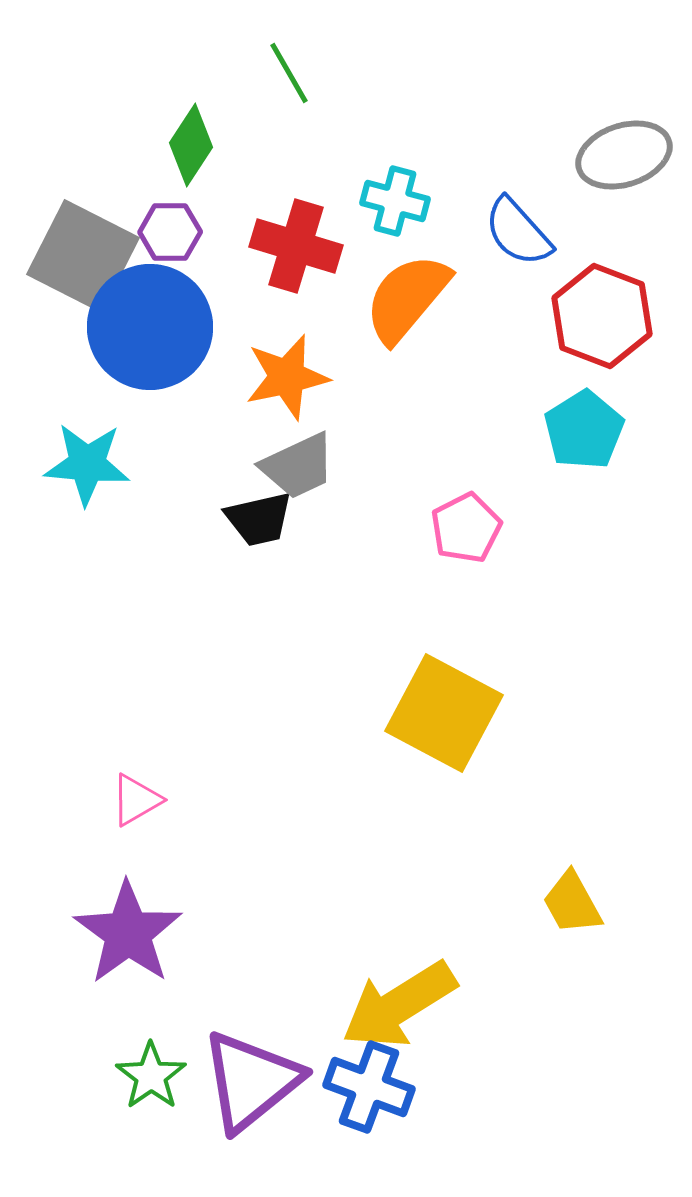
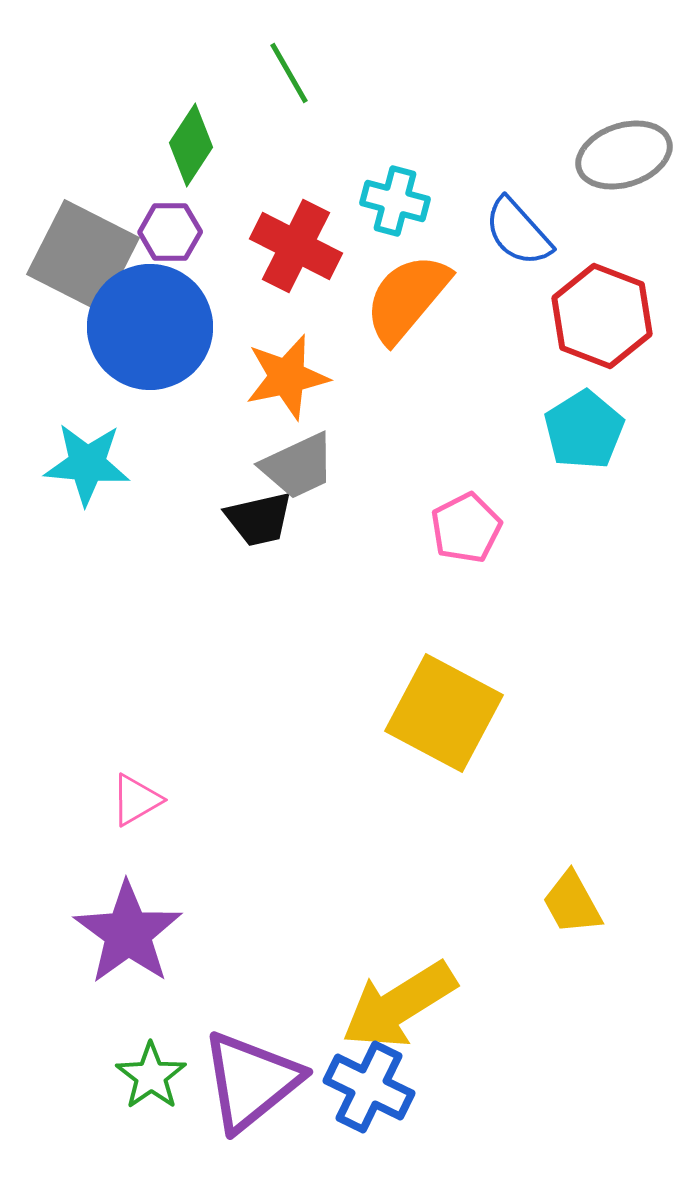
red cross: rotated 10 degrees clockwise
blue cross: rotated 6 degrees clockwise
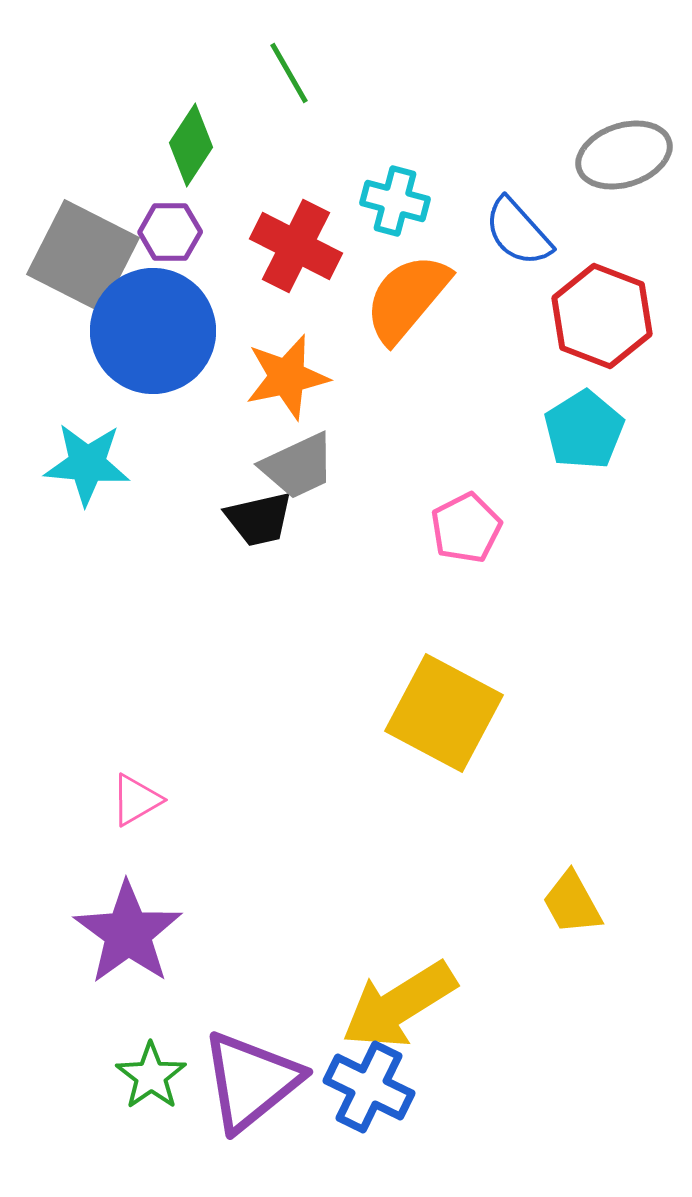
blue circle: moved 3 px right, 4 px down
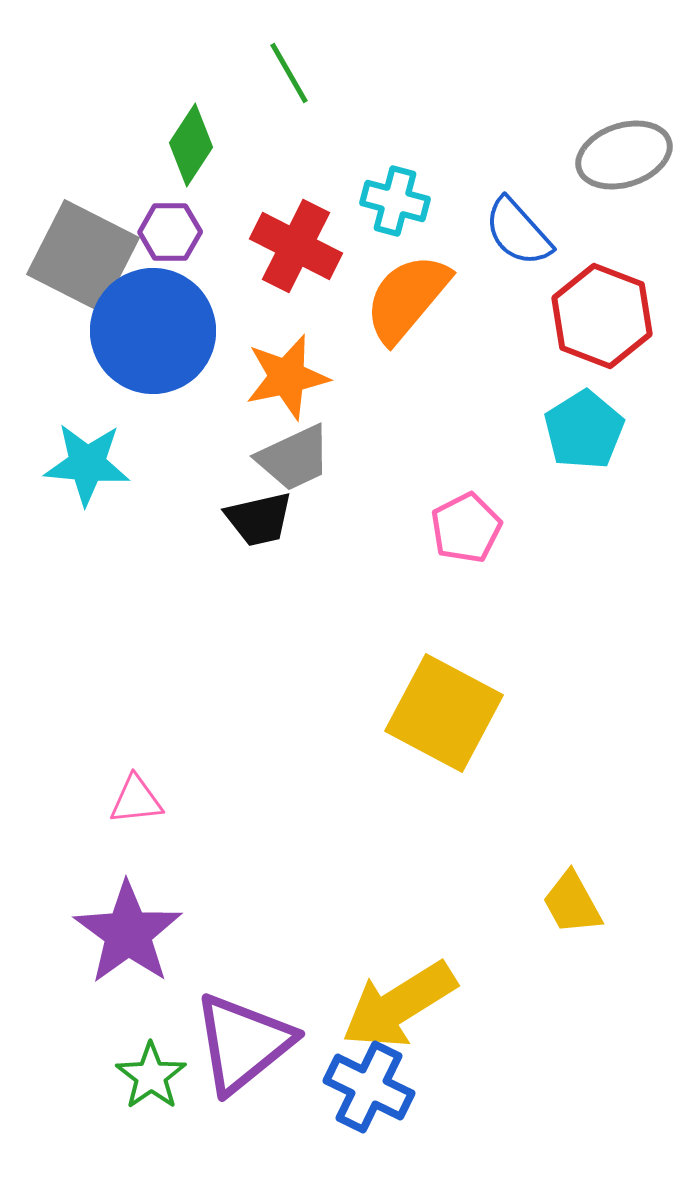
gray trapezoid: moved 4 px left, 8 px up
pink triangle: rotated 24 degrees clockwise
purple triangle: moved 8 px left, 38 px up
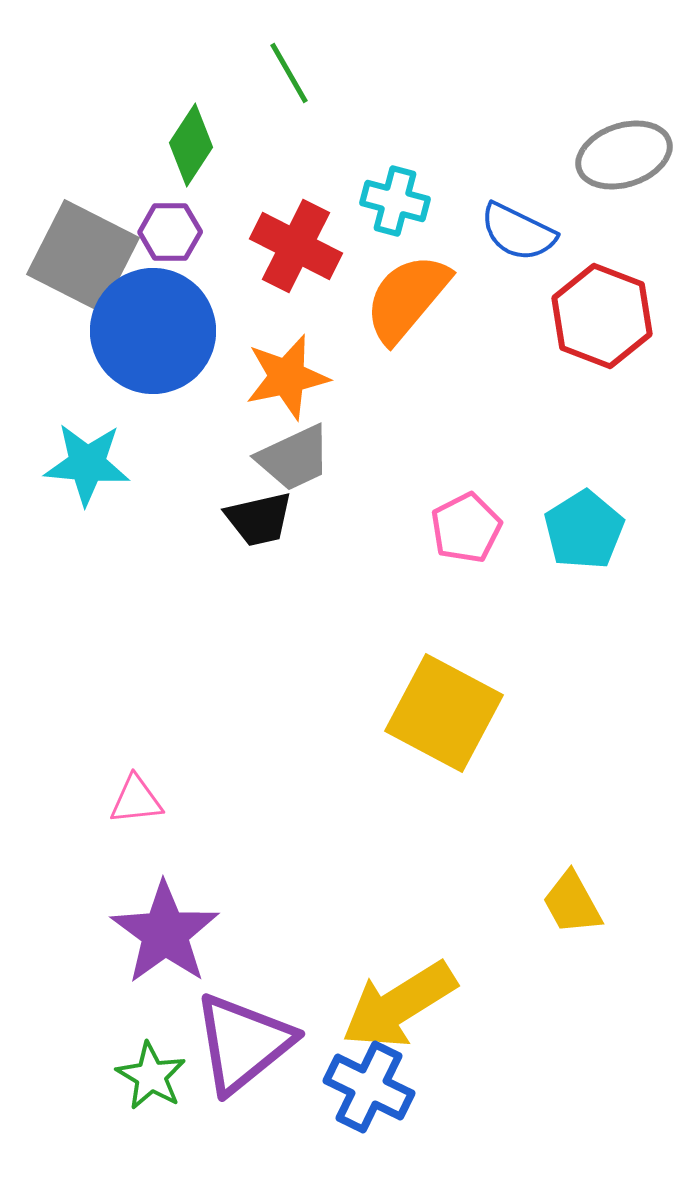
blue semicircle: rotated 22 degrees counterclockwise
cyan pentagon: moved 100 px down
purple star: moved 37 px right
green star: rotated 6 degrees counterclockwise
